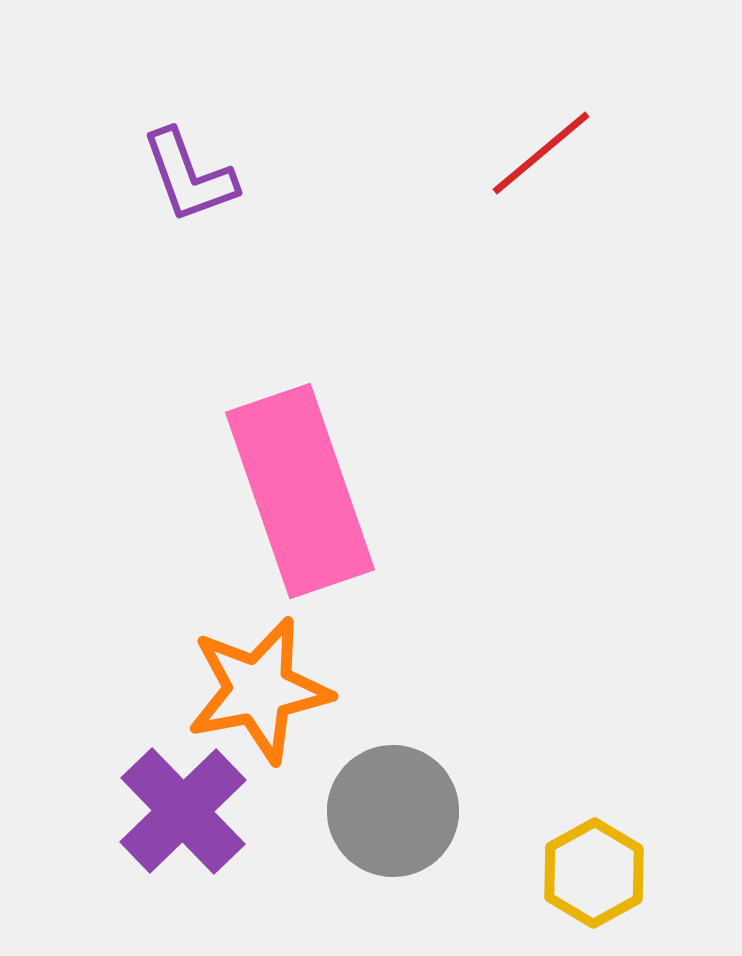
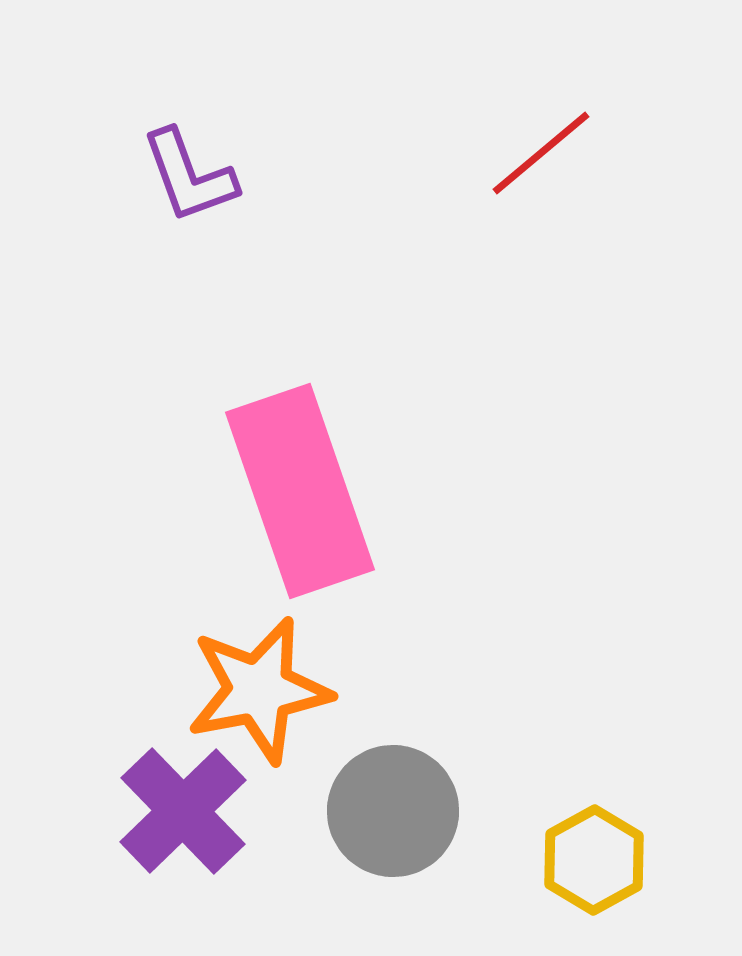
yellow hexagon: moved 13 px up
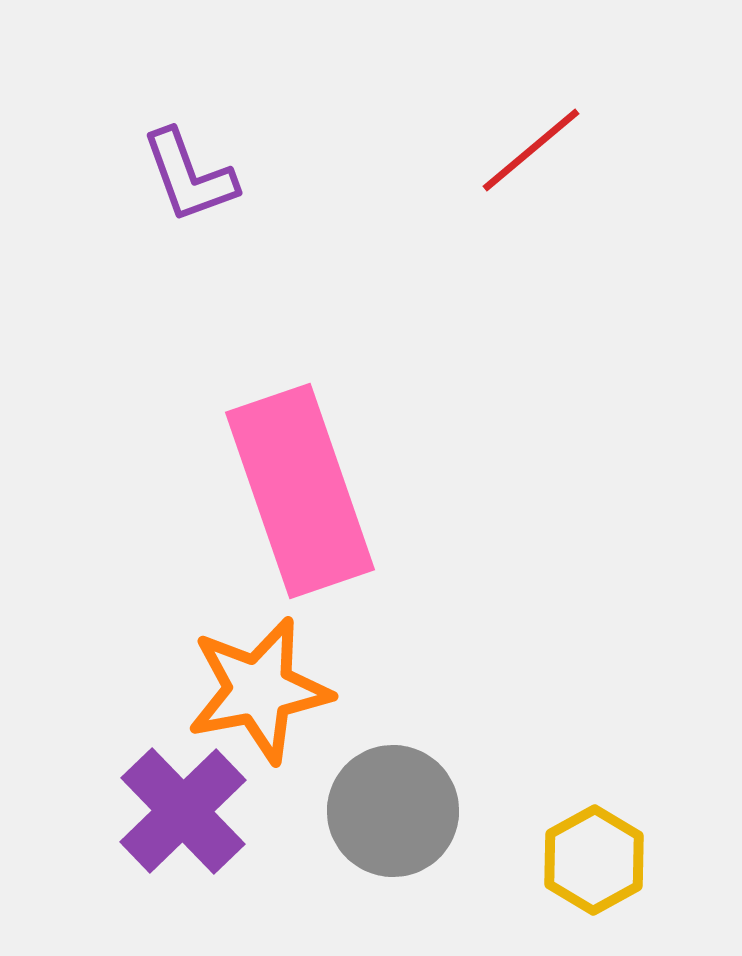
red line: moved 10 px left, 3 px up
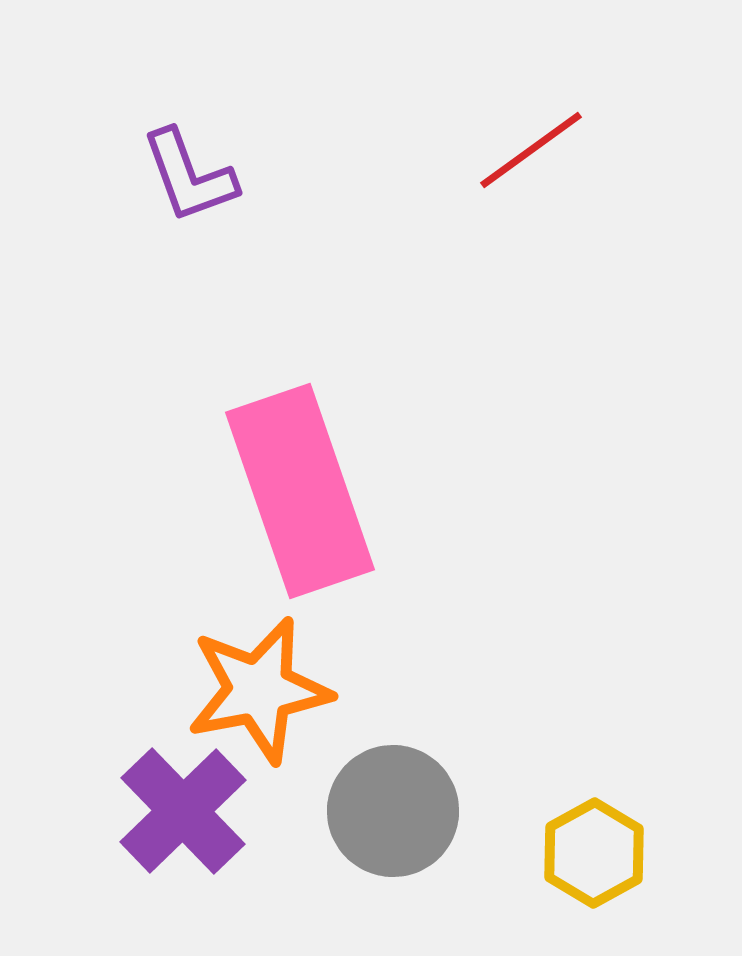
red line: rotated 4 degrees clockwise
yellow hexagon: moved 7 px up
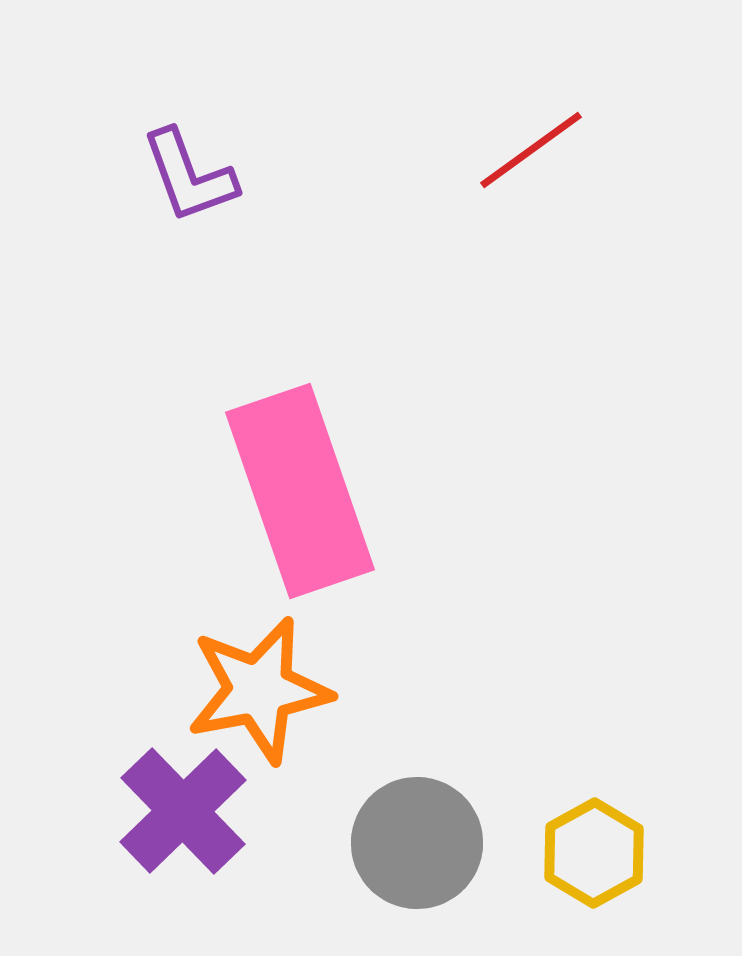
gray circle: moved 24 px right, 32 px down
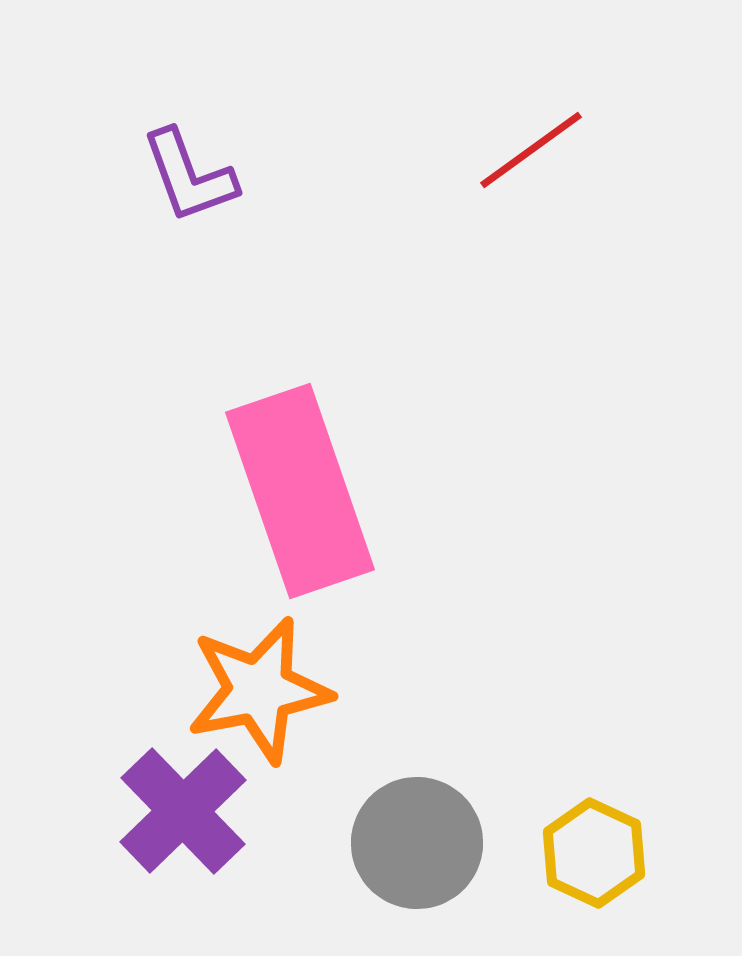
yellow hexagon: rotated 6 degrees counterclockwise
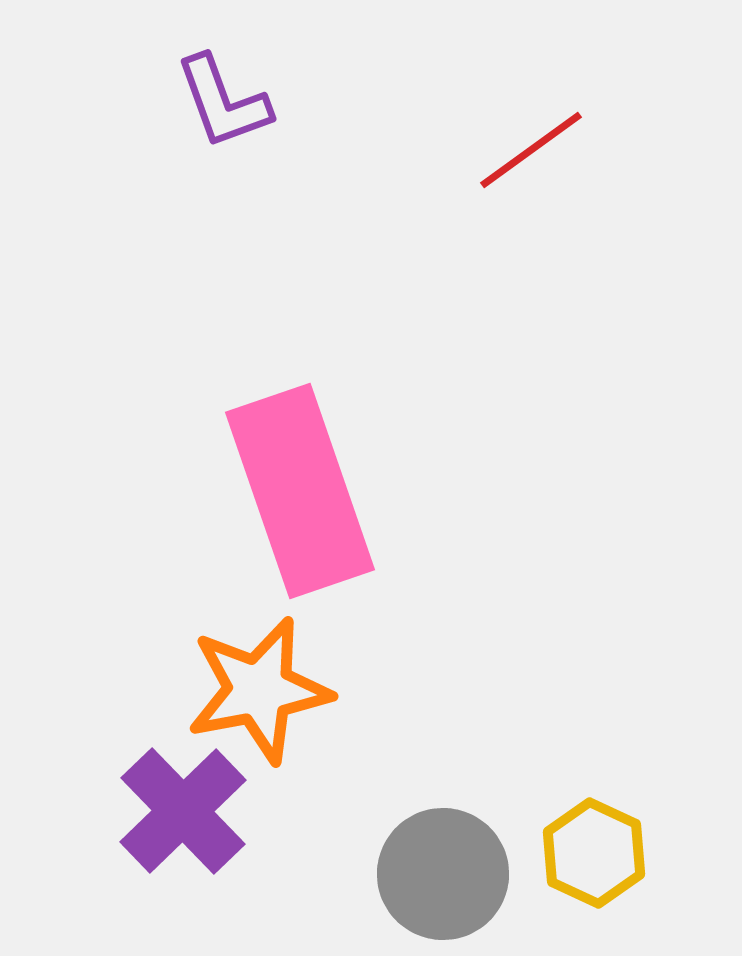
purple L-shape: moved 34 px right, 74 px up
gray circle: moved 26 px right, 31 px down
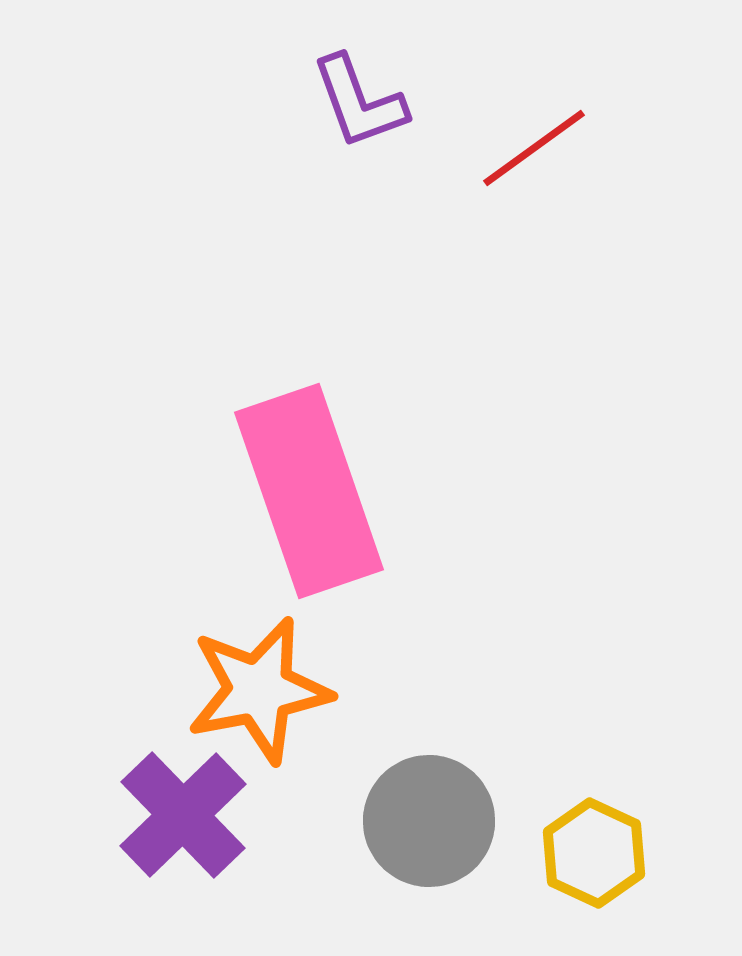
purple L-shape: moved 136 px right
red line: moved 3 px right, 2 px up
pink rectangle: moved 9 px right
purple cross: moved 4 px down
gray circle: moved 14 px left, 53 px up
